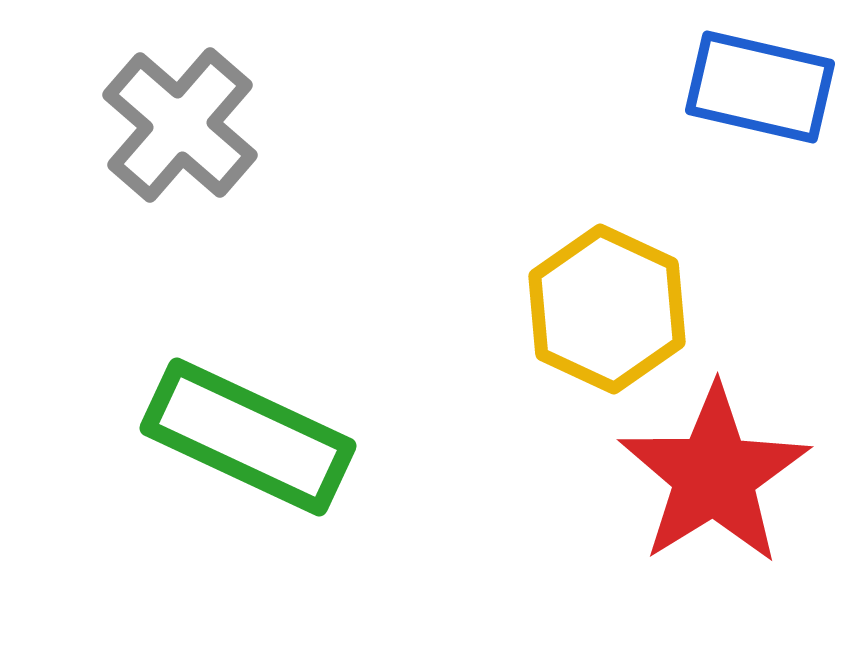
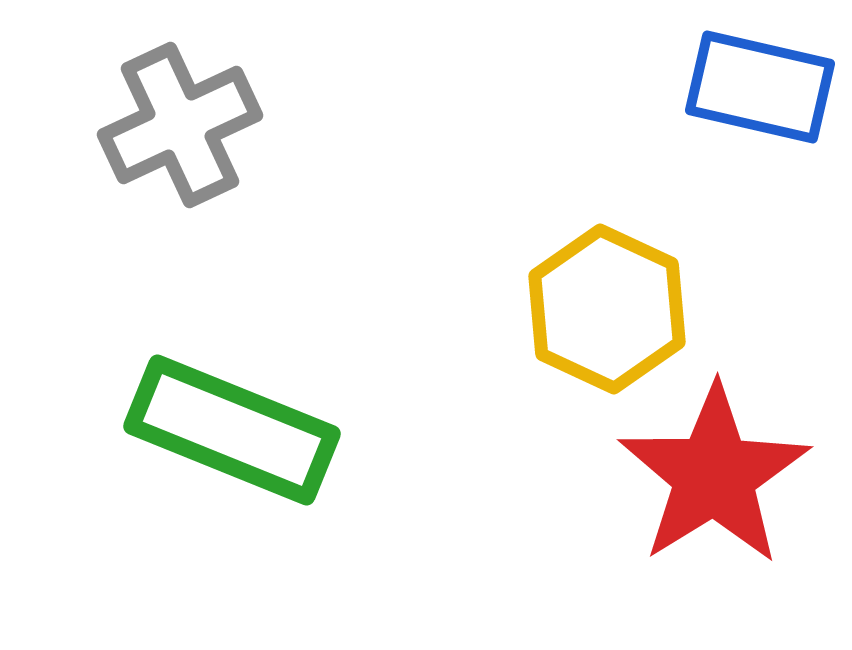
gray cross: rotated 24 degrees clockwise
green rectangle: moved 16 px left, 7 px up; rotated 3 degrees counterclockwise
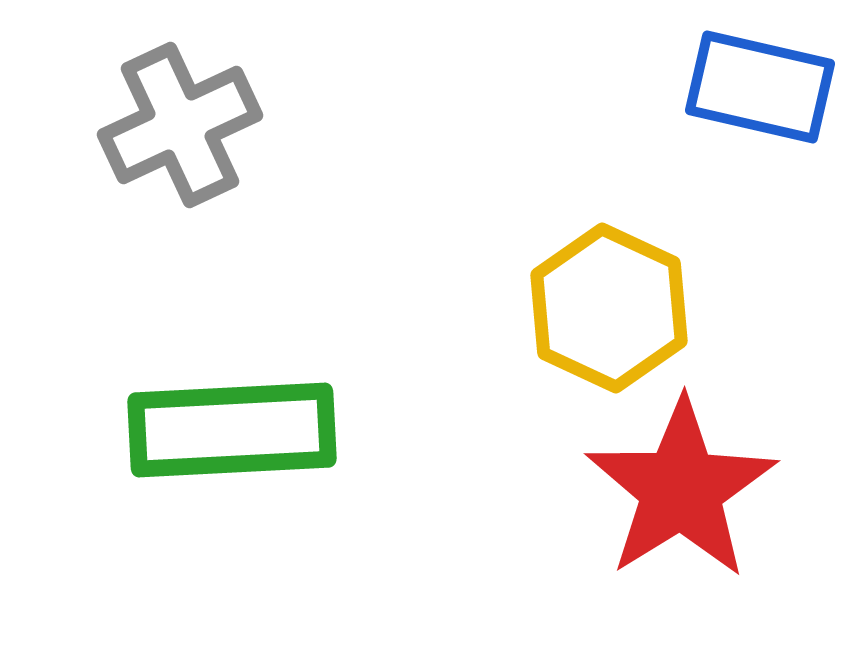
yellow hexagon: moved 2 px right, 1 px up
green rectangle: rotated 25 degrees counterclockwise
red star: moved 33 px left, 14 px down
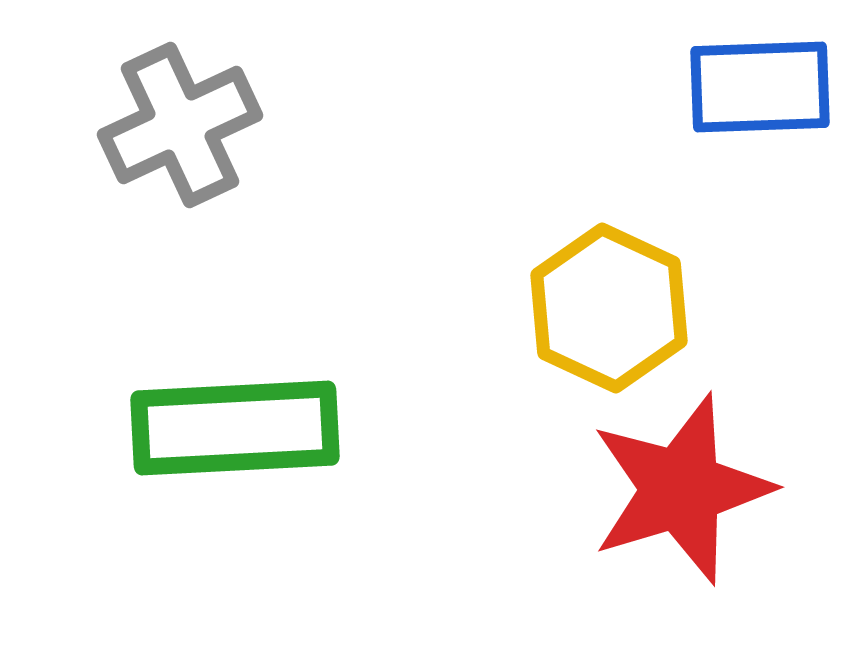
blue rectangle: rotated 15 degrees counterclockwise
green rectangle: moved 3 px right, 2 px up
red star: rotated 15 degrees clockwise
